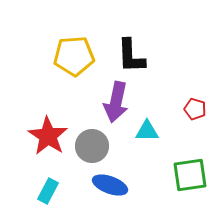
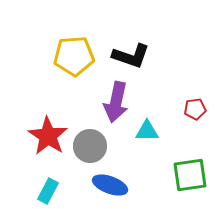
black L-shape: rotated 69 degrees counterclockwise
red pentagon: rotated 25 degrees counterclockwise
gray circle: moved 2 px left
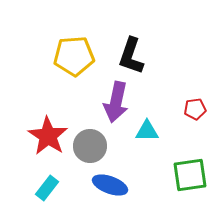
black L-shape: rotated 90 degrees clockwise
cyan rectangle: moved 1 px left, 3 px up; rotated 10 degrees clockwise
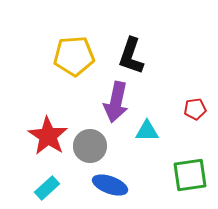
cyan rectangle: rotated 10 degrees clockwise
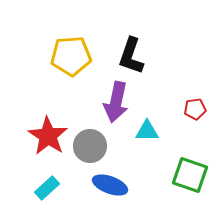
yellow pentagon: moved 3 px left
green square: rotated 27 degrees clockwise
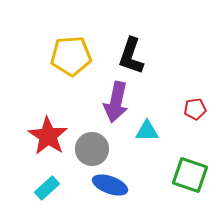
gray circle: moved 2 px right, 3 px down
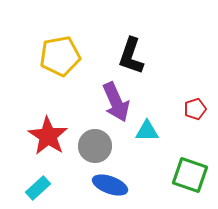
yellow pentagon: moved 11 px left; rotated 6 degrees counterclockwise
purple arrow: rotated 36 degrees counterclockwise
red pentagon: rotated 10 degrees counterclockwise
gray circle: moved 3 px right, 3 px up
cyan rectangle: moved 9 px left
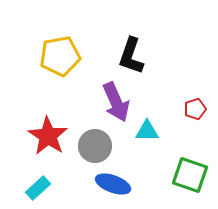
blue ellipse: moved 3 px right, 1 px up
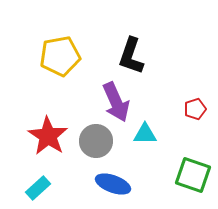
cyan triangle: moved 2 px left, 3 px down
gray circle: moved 1 px right, 5 px up
green square: moved 3 px right
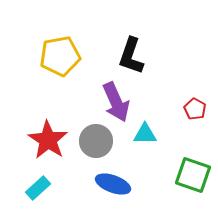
red pentagon: rotated 25 degrees counterclockwise
red star: moved 4 px down
